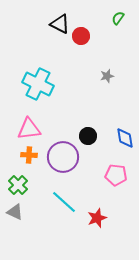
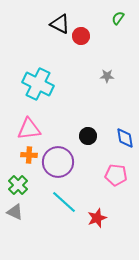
gray star: rotated 16 degrees clockwise
purple circle: moved 5 px left, 5 px down
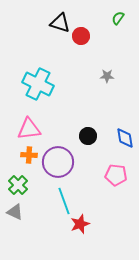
black triangle: moved 1 px up; rotated 10 degrees counterclockwise
cyan line: moved 1 px up; rotated 28 degrees clockwise
red star: moved 17 px left, 6 px down
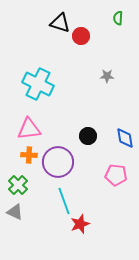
green semicircle: rotated 32 degrees counterclockwise
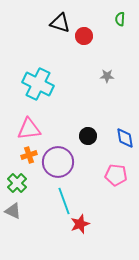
green semicircle: moved 2 px right, 1 px down
red circle: moved 3 px right
orange cross: rotated 21 degrees counterclockwise
green cross: moved 1 px left, 2 px up
gray triangle: moved 2 px left, 1 px up
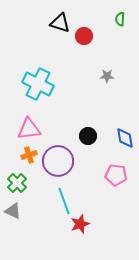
purple circle: moved 1 px up
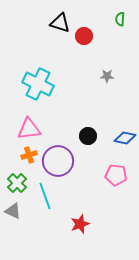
blue diamond: rotated 70 degrees counterclockwise
cyan line: moved 19 px left, 5 px up
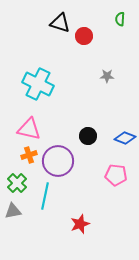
pink triangle: rotated 20 degrees clockwise
blue diamond: rotated 10 degrees clockwise
cyan line: rotated 32 degrees clockwise
gray triangle: rotated 36 degrees counterclockwise
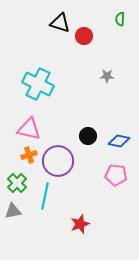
blue diamond: moved 6 px left, 3 px down; rotated 10 degrees counterclockwise
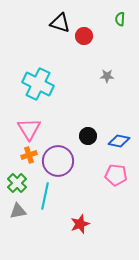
pink triangle: rotated 45 degrees clockwise
gray triangle: moved 5 px right
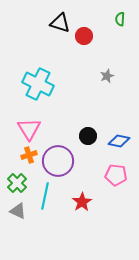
gray star: rotated 24 degrees counterclockwise
gray triangle: rotated 36 degrees clockwise
red star: moved 2 px right, 22 px up; rotated 12 degrees counterclockwise
